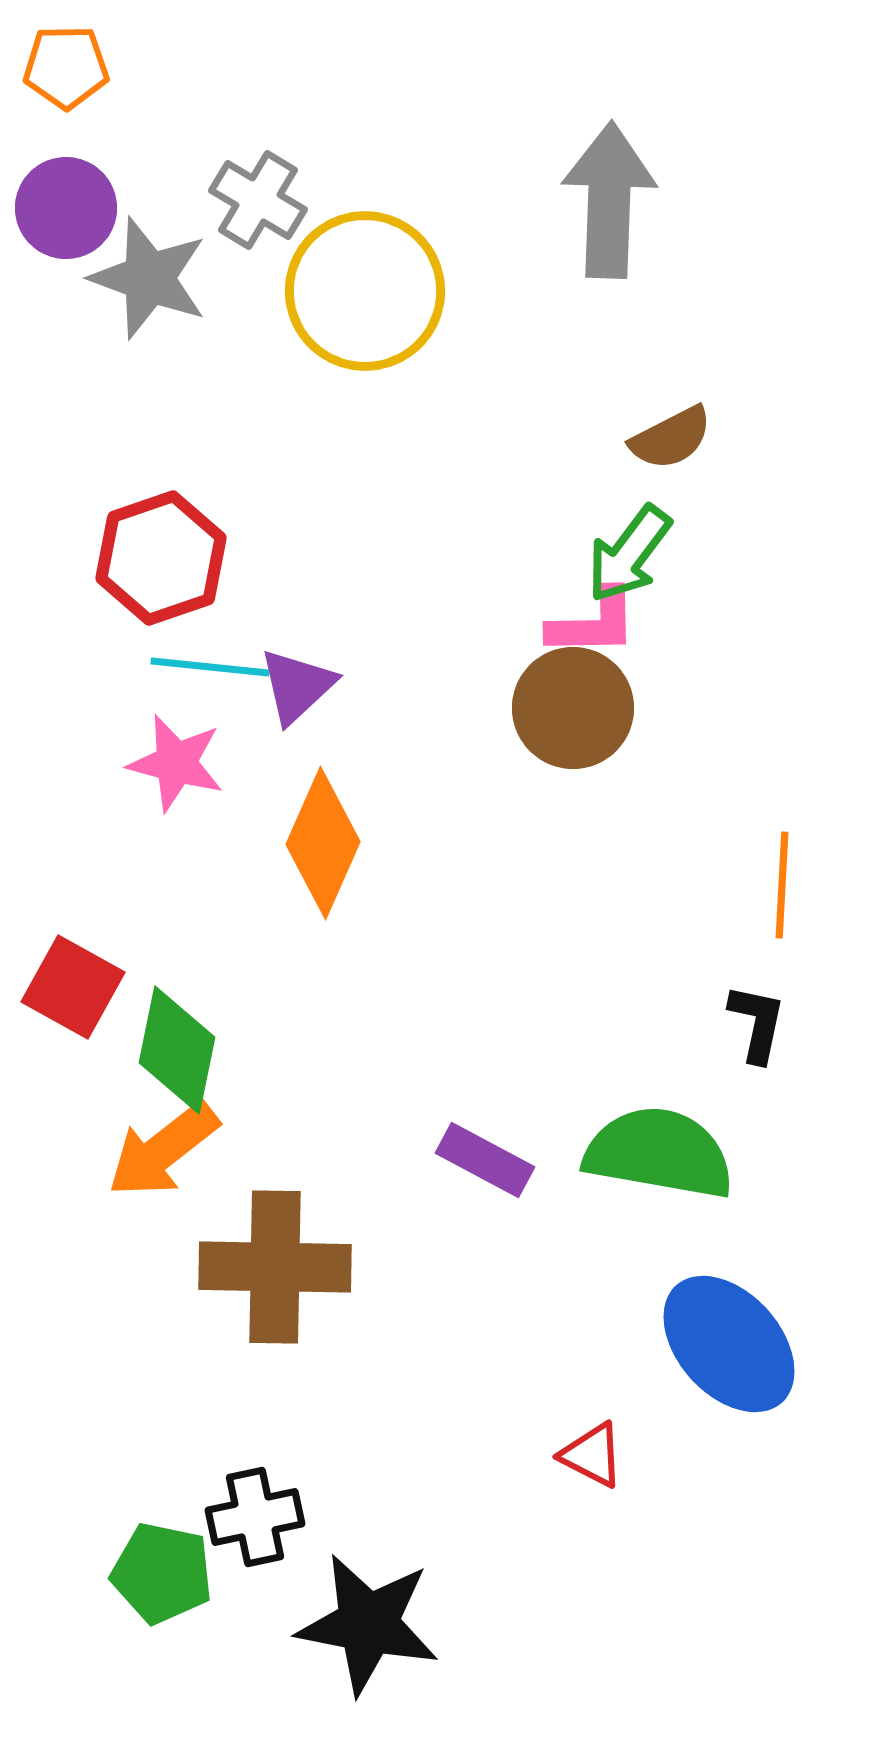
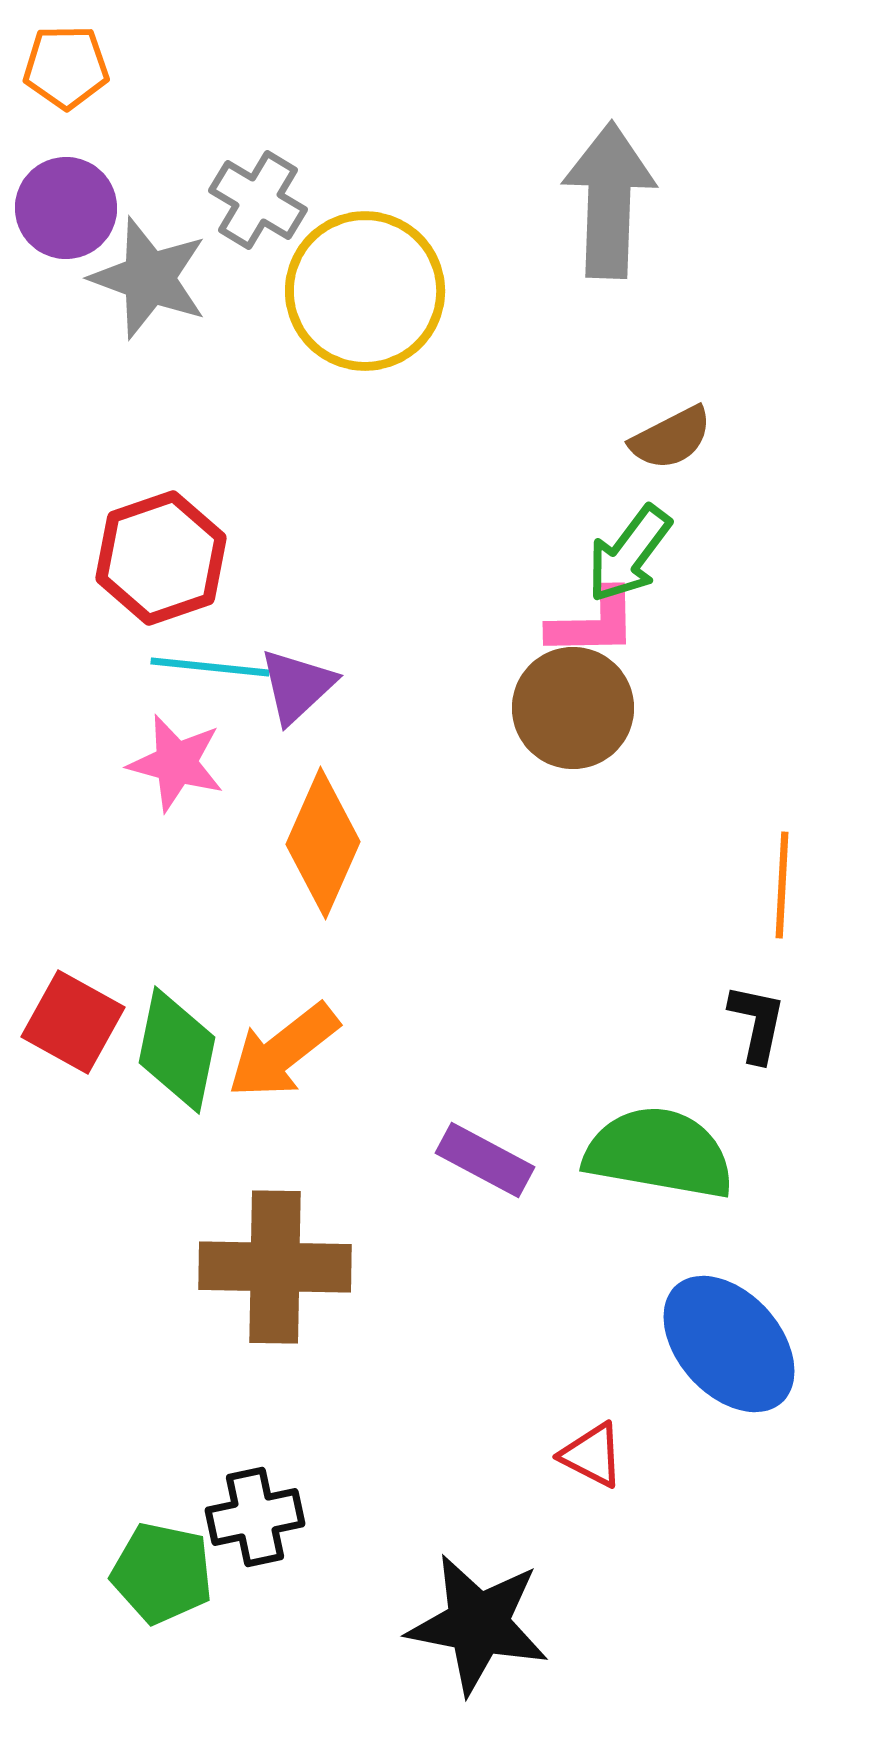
red square: moved 35 px down
orange arrow: moved 120 px right, 99 px up
black star: moved 110 px right
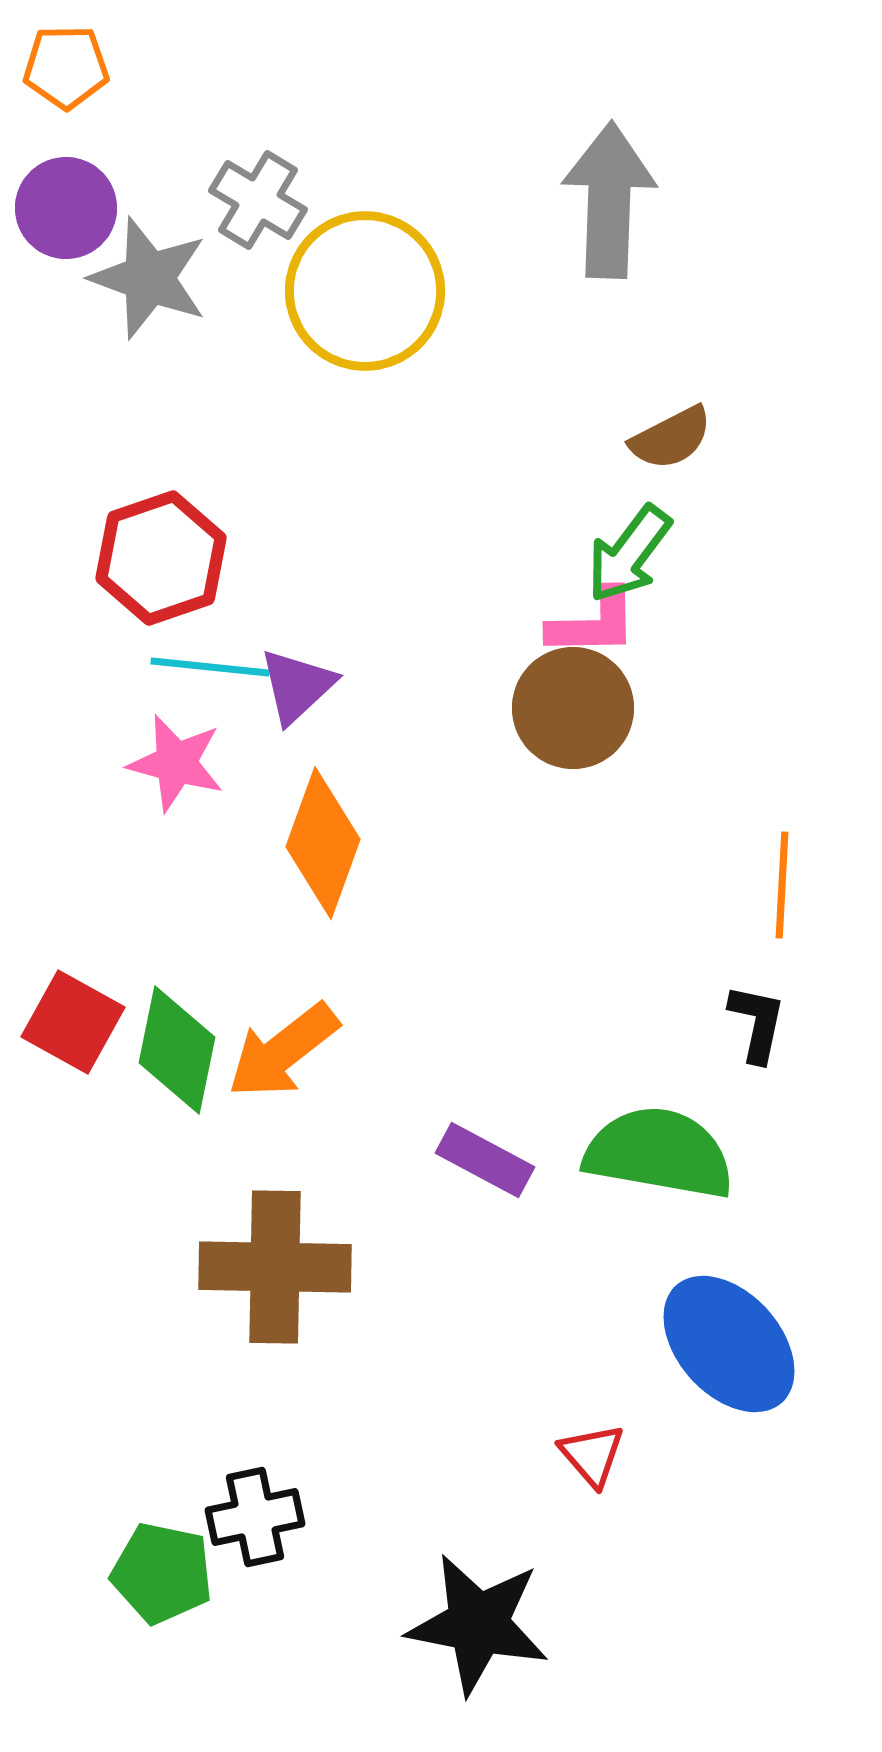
orange diamond: rotated 4 degrees counterclockwise
red triangle: rotated 22 degrees clockwise
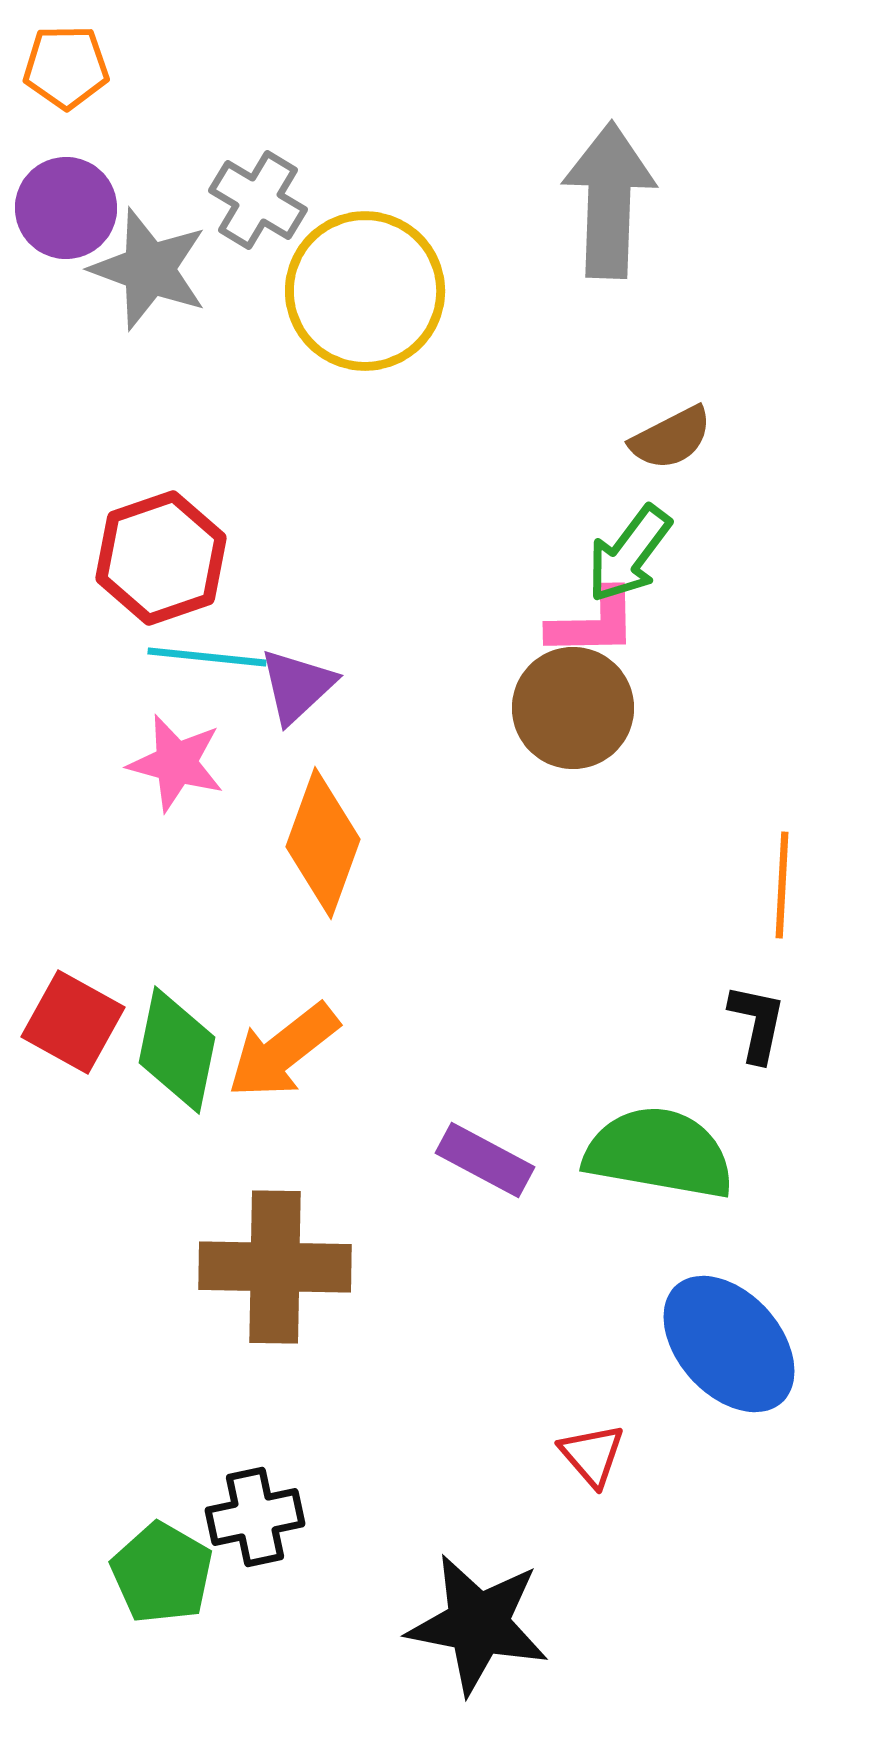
gray star: moved 9 px up
cyan line: moved 3 px left, 10 px up
green pentagon: rotated 18 degrees clockwise
